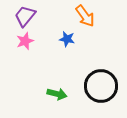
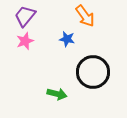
black circle: moved 8 px left, 14 px up
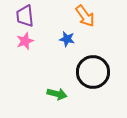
purple trapezoid: rotated 45 degrees counterclockwise
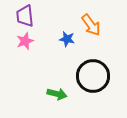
orange arrow: moved 6 px right, 9 px down
black circle: moved 4 px down
